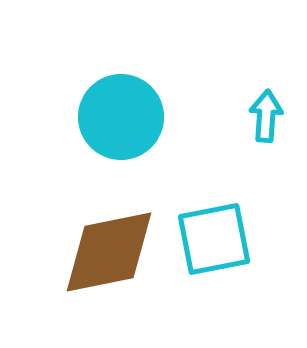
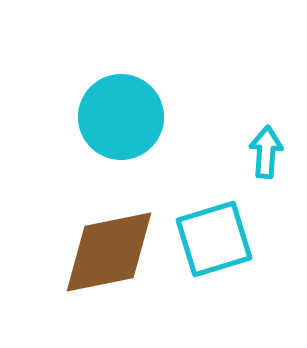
cyan arrow: moved 36 px down
cyan square: rotated 6 degrees counterclockwise
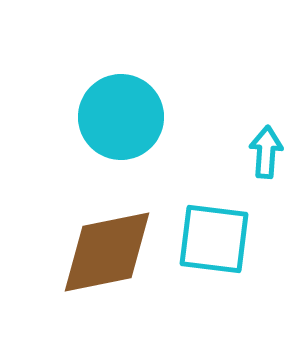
cyan square: rotated 24 degrees clockwise
brown diamond: moved 2 px left
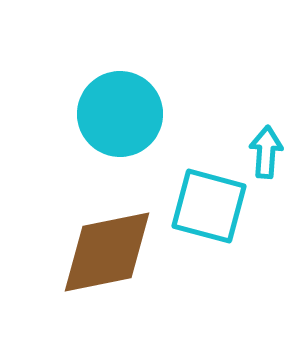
cyan circle: moved 1 px left, 3 px up
cyan square: moved 5 px left, 33 px up; rotated 8 degrees clockwise
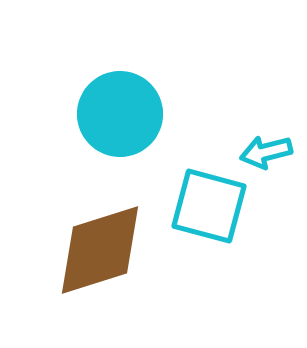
cyan arrow: rotated 108 degrees counterclockwise
brown diamond: moved 7 px left, 2 px up; rotated 6 degrees counterclockwise
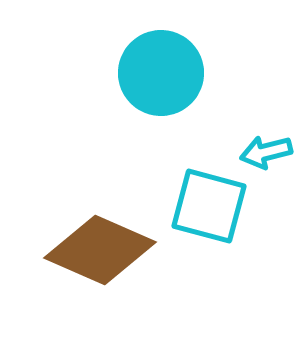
cyan circle: moved 41 px right, 41 px up
brown diamond: rotated 41 degrees clockwise
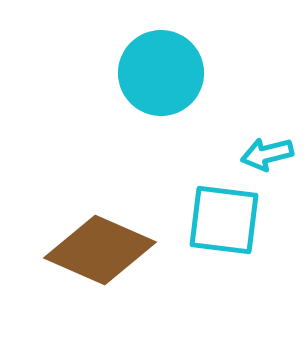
cyan arrow: moved 1 px right, 2 px down
cyan square: moved 15 px right, 14 px down; rotated 8 degrees counterclockwise
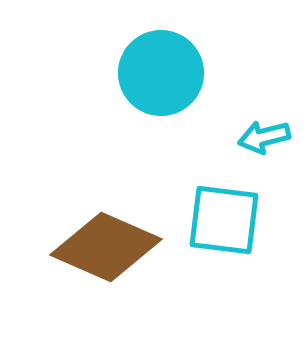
cyan arrow: moved 3 px left, 17 px up
brown diamond: moved 6 px right, 3 px up
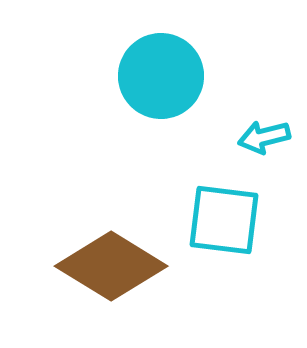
cyan circle: moved 3 px down
brown diamond: moved 5 px right, 19 px down; rotated 8 degrees clockwise
